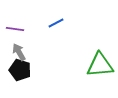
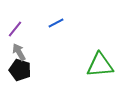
purple line: rotated 60 degrees counterclockwise
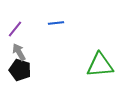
blue line: rotated 21 degrees clockwise
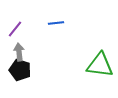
gray arrow: rotated 24 degrees clockwise
green triangle: rotated 12 degrees clockwise
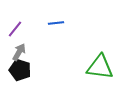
gray arrow: rotated 36 degrees clockwise
green triangle: moved 2 px down
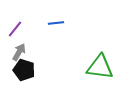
black pentagon: moved 4 px right
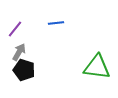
green triangle: moved 3 px left
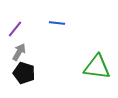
blue line: moved 1 px right; rotated 14 degrees clockwise
black pentagon: moved 3 px down
